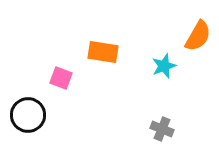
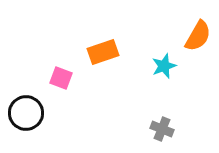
orange rectangle: rotated 28 degrees counterclockwise
black circle: moved 2 px left, 2 px up
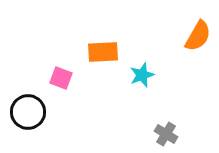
orange rectangle: rotated 16 degrees clockwise
cyan star: moved 22 px left, 9 px down
black circle: moved 2 px right, 1 px up
gray cross: moved 4 px right, 5 px down; rotated 10 degrees clockwise
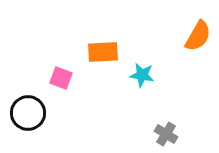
cyan star: rotated 30 degrees clockwise
black circle: moved 1 px down
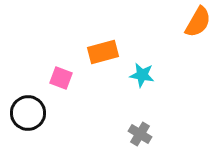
orange semicircle: moved 14 px up
orange rectangle: rotated 12 degrees counterclockwise
gray cross: moved 26 px left
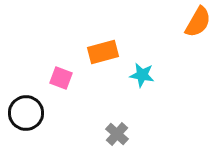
black circle: moved 2 px left
gray cross: moved 23 px left; rotated 10 degrees clockwise
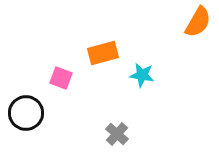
orange rectangle: moved 1 px down
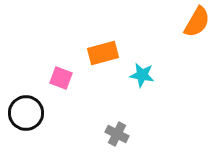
orange semicircle: moved 1 px left
gray cross: rotated 15 degrees counterclockwise
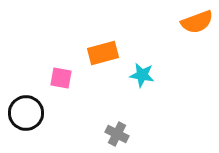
orange semicircle: rotated 40 degrees clockwise
pink square: rotated 10 degrees counterclockwise
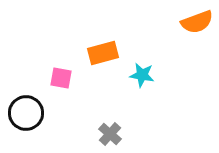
gray cross: moved 7 px left; rotated 15 degrees clockwise
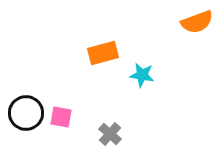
pink square: moved 39 px down
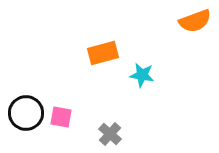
orange semicircle: moved 2 px left, 1 px up
